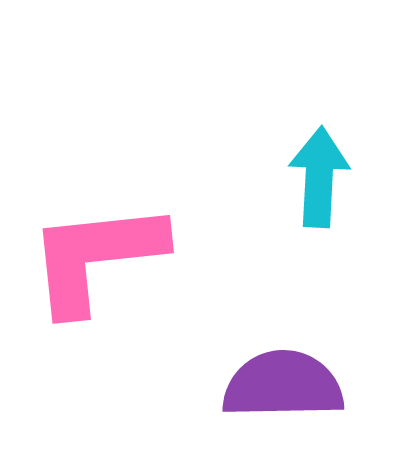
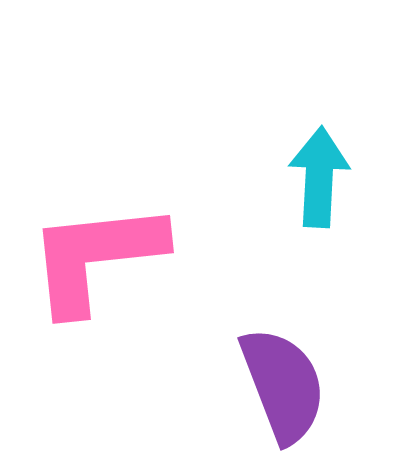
purple semicircle: rotated 70 degrees clockwise
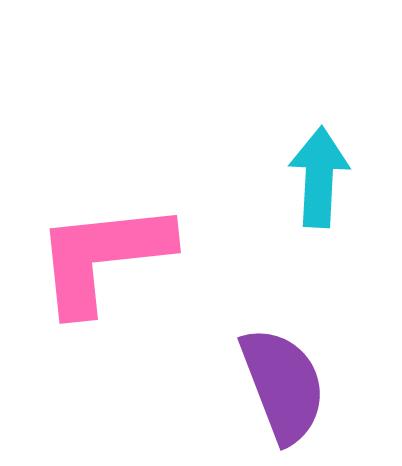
pink L-shape: moved 7 px right
